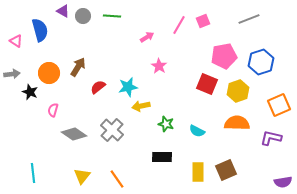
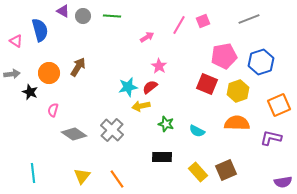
red semicircle: moved 52 px right
yellow rectangle: rotated 42 degrees counterclockwise
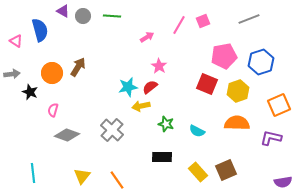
orange circle: moved 3 px right
gray diamond: moved 7 px left, 1 px down; rotated 15 degrees counterclockwise
orange line: moved 1 px down
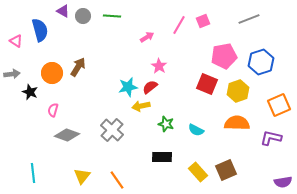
cyan semicircle: moved 1 px left, 1 px up
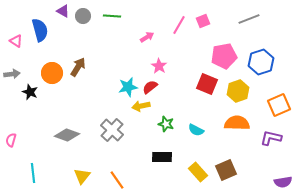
pink semicircle: moved 42 px left, 30 px down
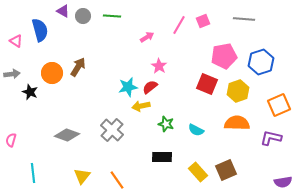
gray line: moved 5 px left; rotated 25 degrees clockwise
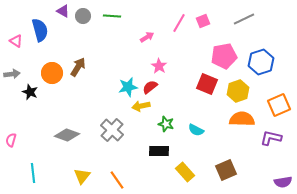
gray line: rotated 30 degrees counterclockwise
pink line: moved 2 px up
orange semicircle: moved 5 px right, 4 px up
black rectangle: moved 3 px left, 6 px up
yellow rectangle: moved 13 px left
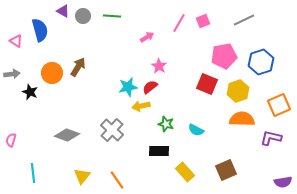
gray line: moved 1 px down
